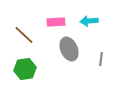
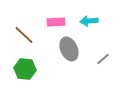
gray line: moved 2 px right; rotated 40 degrees clockwise
green hexagon: rotated 15 degrees clockwise
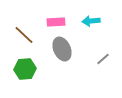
cyan arrow: moved 2 px right
gray ellipse: moved 7 px left
green hexagon: rotated 10 degrees counterclockwise
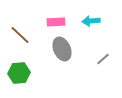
brown line: moved 4 px left
green hexagon: moved 6 px left, 4 px down
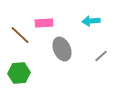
pink rectangle: moved 12 px left, 1 px down
gray line: moved 2 px left, 3 px up
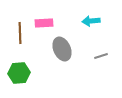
brown line: moved 2 px up; rotated 45 degrees clockwise
gray line: rotated 24 degrees clockwise
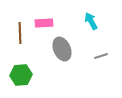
cyan arrow: rotated 66 degrees clockwise
green hexagon: moved 2 px right, 2 px down
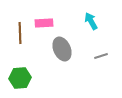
green hexagon: moved 1 px left, 3 px down
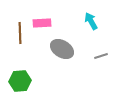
pink rectangle: moved 2 px left
gray ellipse: rotated 35 degrees counterclockwise
green hexagon: moved 3 px down
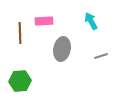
pink rectangle: moved 2 px right, 2 px up
gray ellipse: rotated 70 degrees clockwise
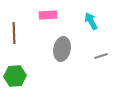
pink rectangle: moved 4 px right, 6 px up
brown line: moved 6 px left
green hexagon: moved 5 px left, 5 px up
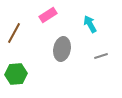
pink rectangle: rotated 30 degrees counterclockwise
cyan arrow: moved 1 px left, 3 px down
brown line: rotated 30 degrees clockwise
green hexagon: moved 1 px right, 2 px up
